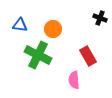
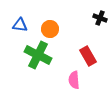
orange circle: moved 3 px left
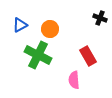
blue triangle: rotated 35 degrees counterclockwise
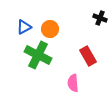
blue triangle: moved 4 px right, 2 px down
pink semicircle: moved 1 px left, 3 px down
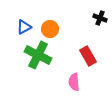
pink semicircle: moved 1 px right, 1 px up
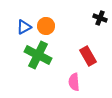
orange circle: moved 4 px left, 3 px up
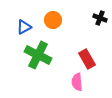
orange circle: moved 7 px right, 6 px up
red rectangle: moved 1 px left, 3 px down
pink semicircle: moved 3 px right
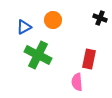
red rectangle: moved 2 px right; rotated 42 degrees clockwise
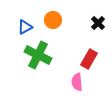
black cross: moved 2 px left, 5 px down; rotated 24 degrees clockwise
blue triangle: moved 1 px right
red rectangle: rotated 18 degrees clockwise
